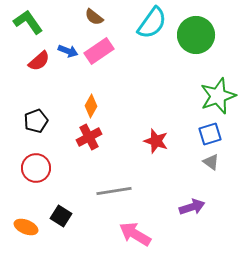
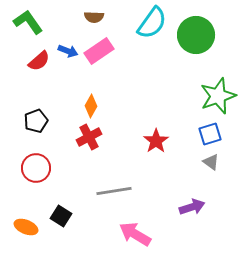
brown semicircle: rotated 36 degrees counterclockwise
red star: rotated 20 degrees clockwise
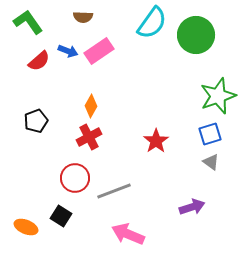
brown semicircle: moved 11 px left
red circle: moved 39 px right, 10 px down
gray line: rotated 12 degrees counterclockwise
pink arrow: moved 7 px left; rotated 8 degrees counterclockwise
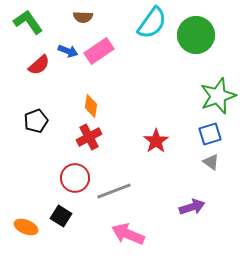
red semicircle: moved 4 px down
orange diamond: rotated 20 degrees counterclockwise
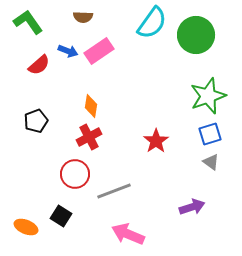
green star: moved 10 px left
red circle: moved 4 px up
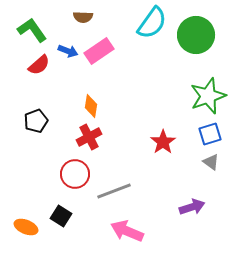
green L-shape: moved 4 px right, 8 px down
red star: moved 7 px right, 1 px down
pink arrow: moved 1 px left, 3 px up
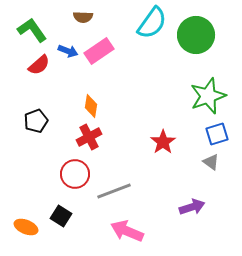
blue square: moved 7 px right
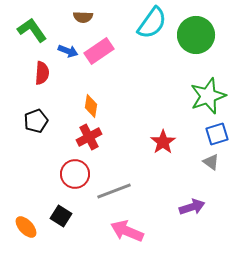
red semicircle: moved 3 px right, 8 px down; rotated 45 degrees counterclockwise
orange ellipse: rotated 25 degrees clockwise
